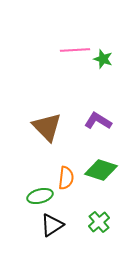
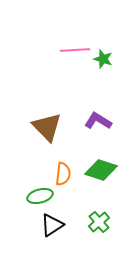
orange semicircle: moved 3 px left, 4 px up
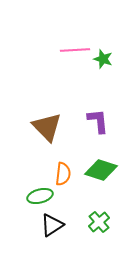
purple L-shape: rotated 52 degrees clockwise
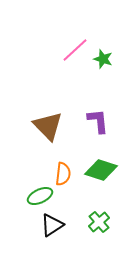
pink line: rotated 40 degrees counterclockwise
brown triangle: moved 1 px right, 1 px up
green ellipse: rotated 10 degrees counterclockwise
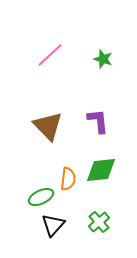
pink line: moved 25 px left, 5 px down
green diamond: rotated 24 degrees counterclockwise
orange semicircle: moved 5 px right, 5 px down
green ellipse: moved 1 px right, 1 px down
black triangle: moved 1 px right; rotated 15 degrees counterclockwise
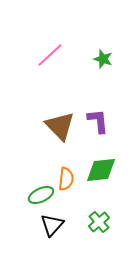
brown triangle: moved 12 px right
orange semicircle: moved 2 px left
green ellipse: moved 2 px up
black triangle: moved 1 px left
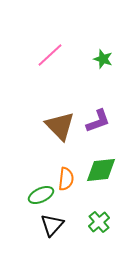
purple L-shape: rotated 76 degrees clockwise
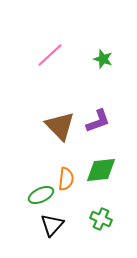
green cross: moved 2 px right, 3 px up; rotated 25 degrees counterclockwise
